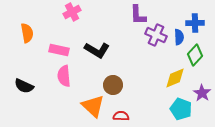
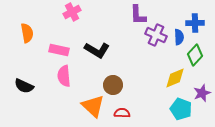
purple star: rotated 18 degrees clockwise
red semicircle: moved 1 px right, 3 px up
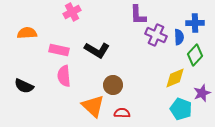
orange semicircle: rotated 84 degrees counterclockwise
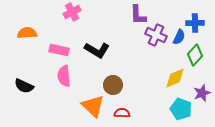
blue semicircle: rotated 28 degrees clockwise
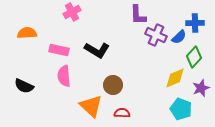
blue semicircle: rotated 21 degrees clockwise
green diamond: moved 1 px left, 2 px down
purple star: moved 1 px left, 5 px up
orange triangle: moved 2 px left
